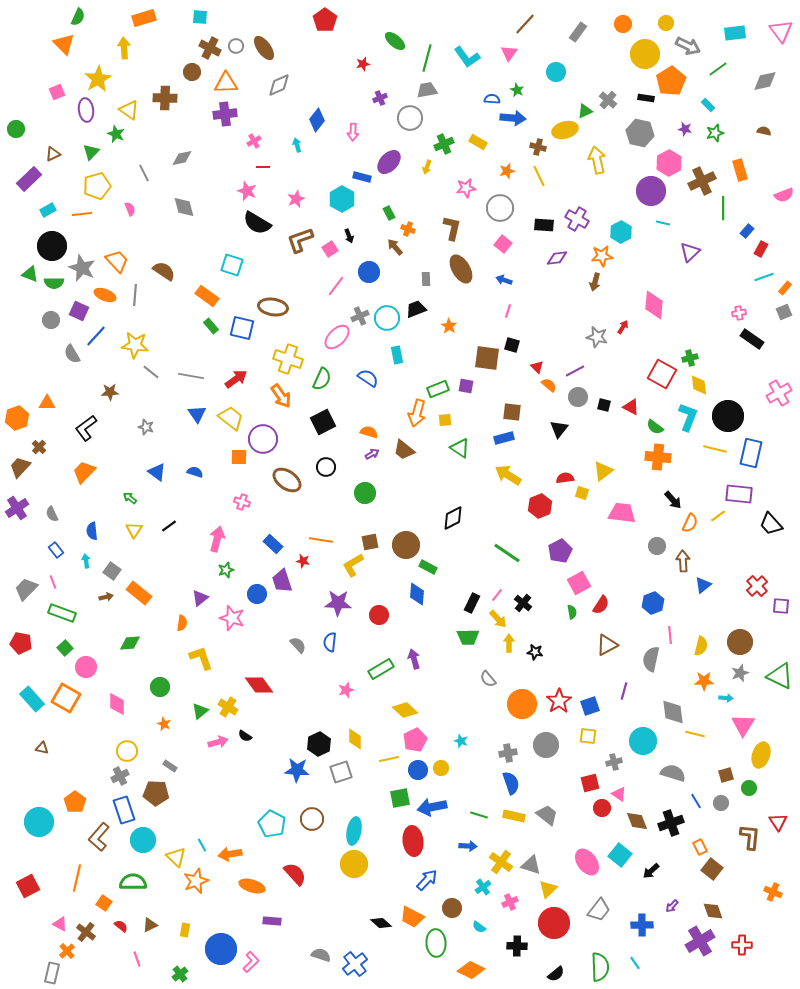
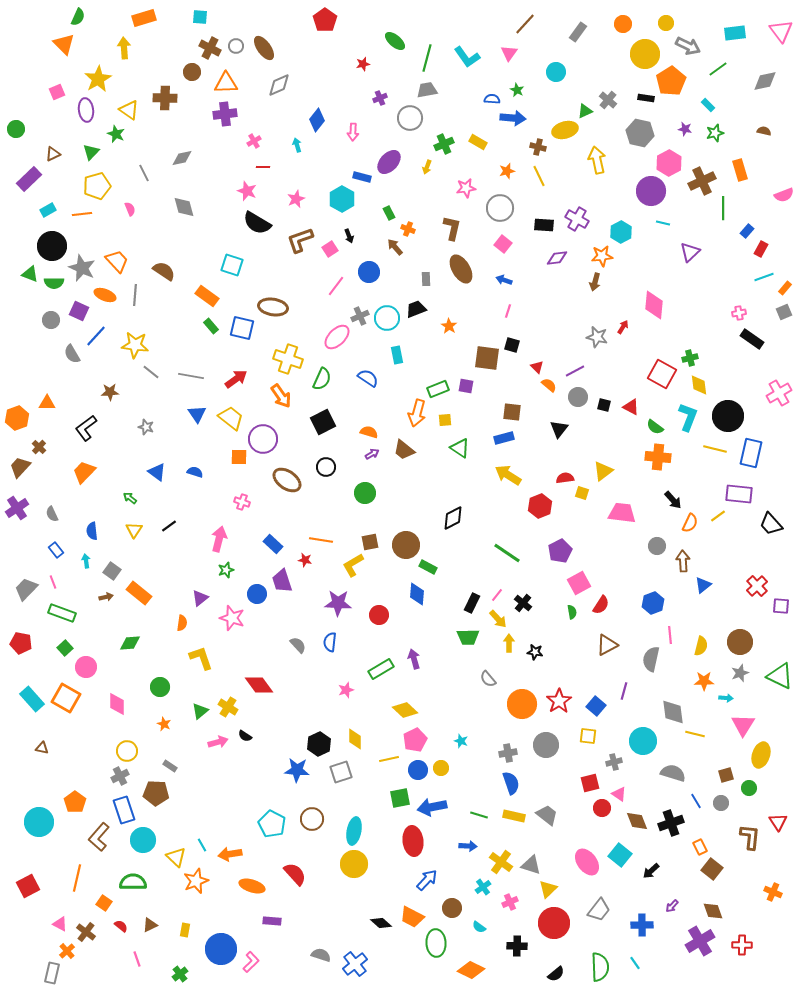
pink arrow at (217, 539): moved 2 px right
red star at (303, 561): moved 2 px right, 1 px up
blue square at (590, 706): moved 6 px right; rotated 30 degrees counterclockwise
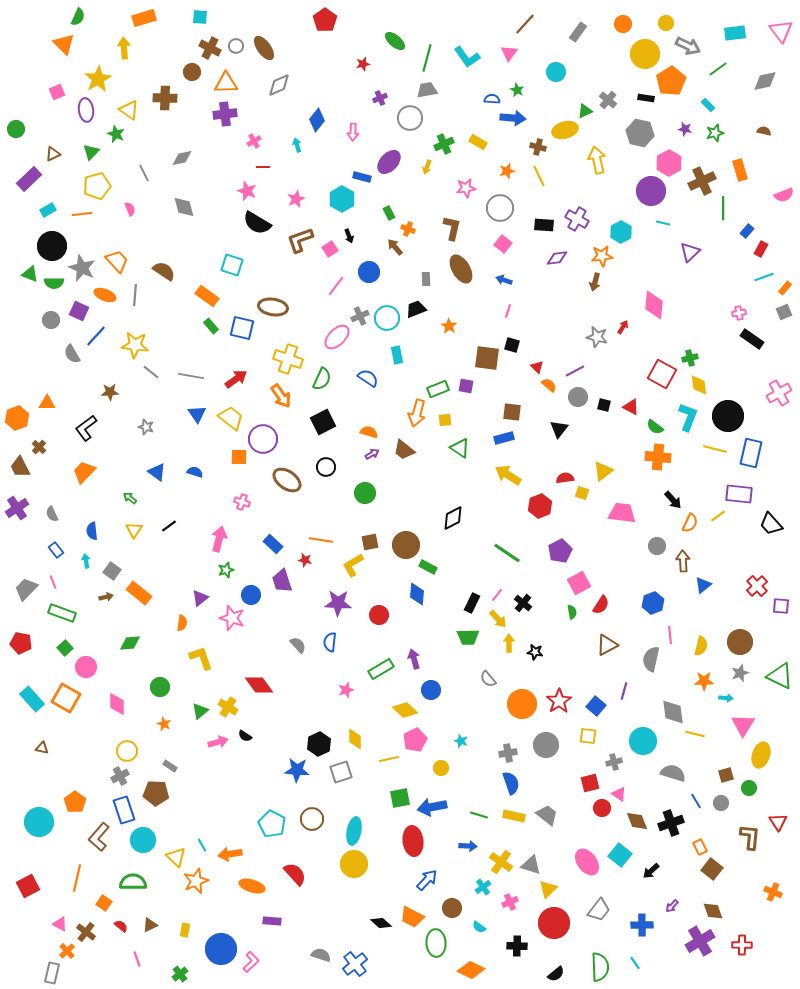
brown trapezoid at (20, 467): rotated 70 degrees counterclockwise
blue circle at (257, 594): moved 6 px left, 1 px down
blue circle at (418, 770): moved 13 px right, 80 px up
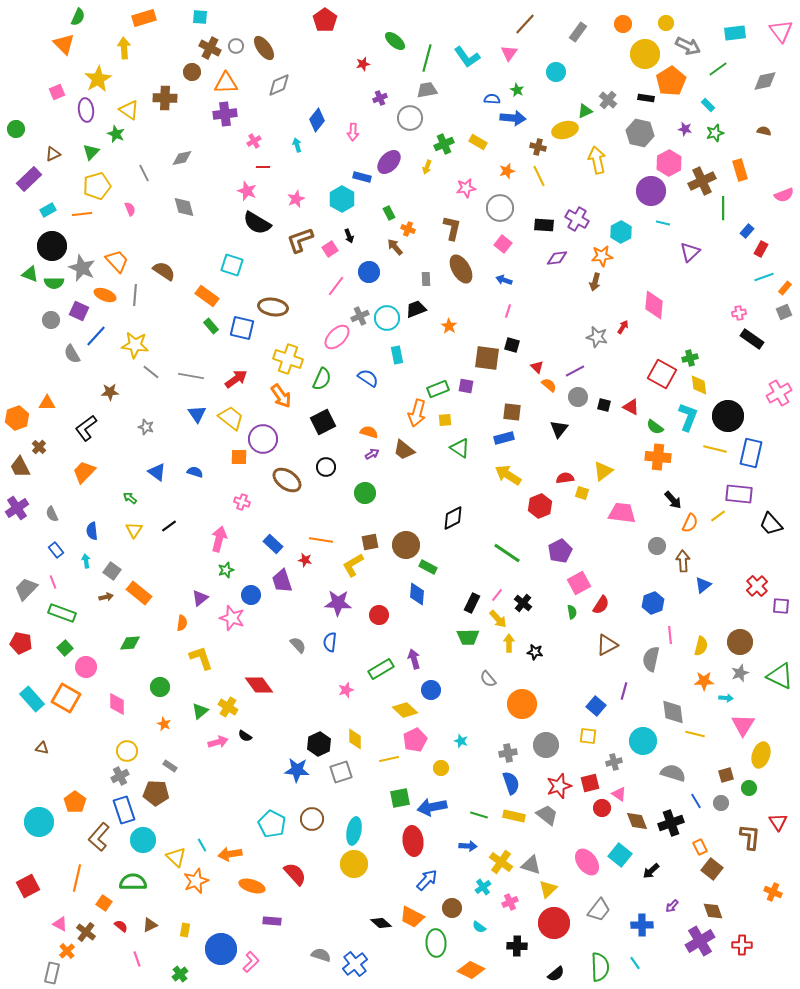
red star at (559, 701): moved 85 px down; rotated 15 degrees clockwise
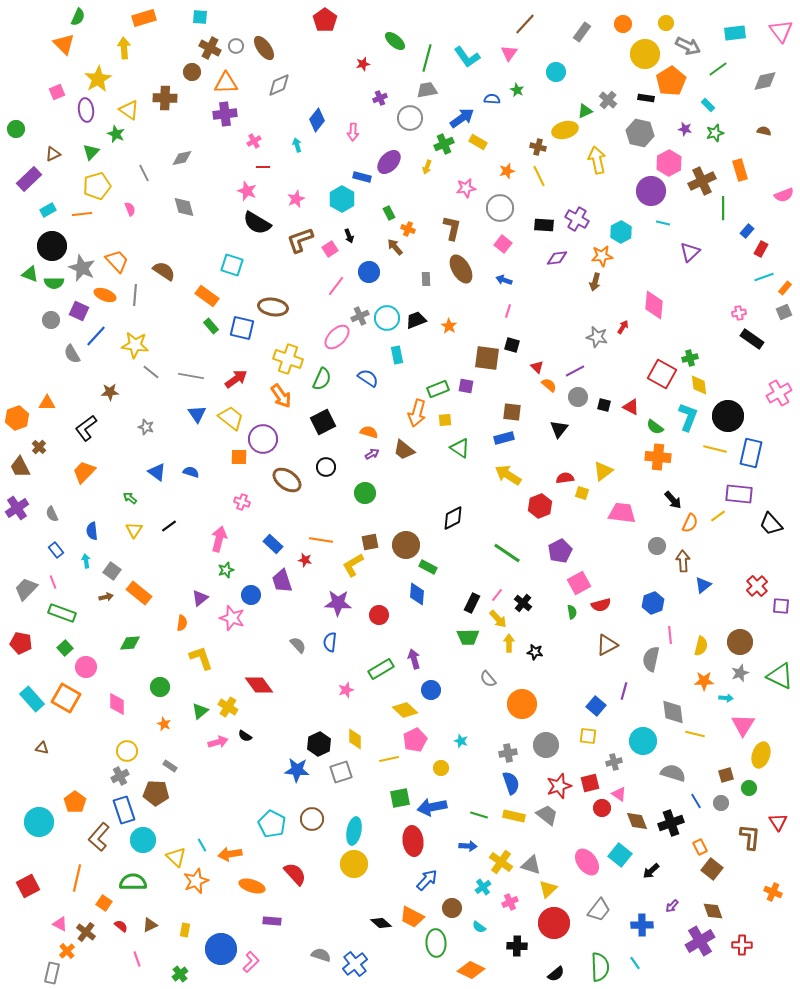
gray rectangle at (578, 32): moved 4 px right
blue arrow at (513, 118): moved 51 px left; rotated 40 degrees counterclockwise
black trapezoid at (416, 309): moved 11 px down
blue semicircle at (195, 472): moved 4 px left
red semicircle at (601, 605): rotated 42 degrees clockwise
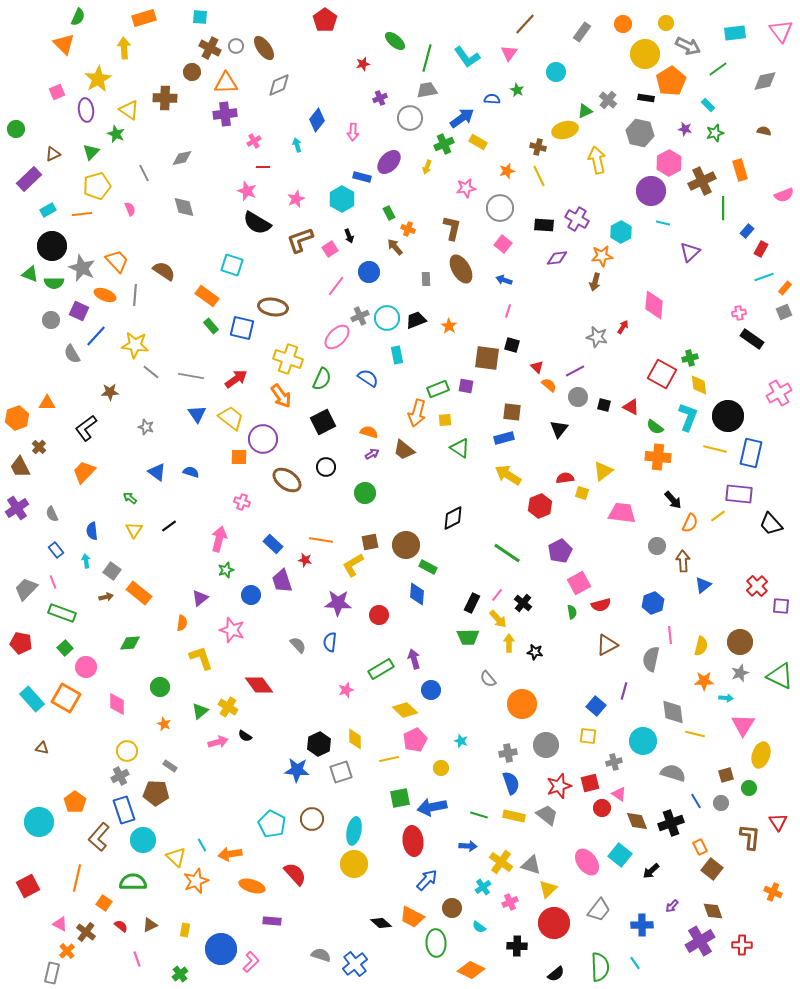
pink star at (232, 618): moved 12 px down
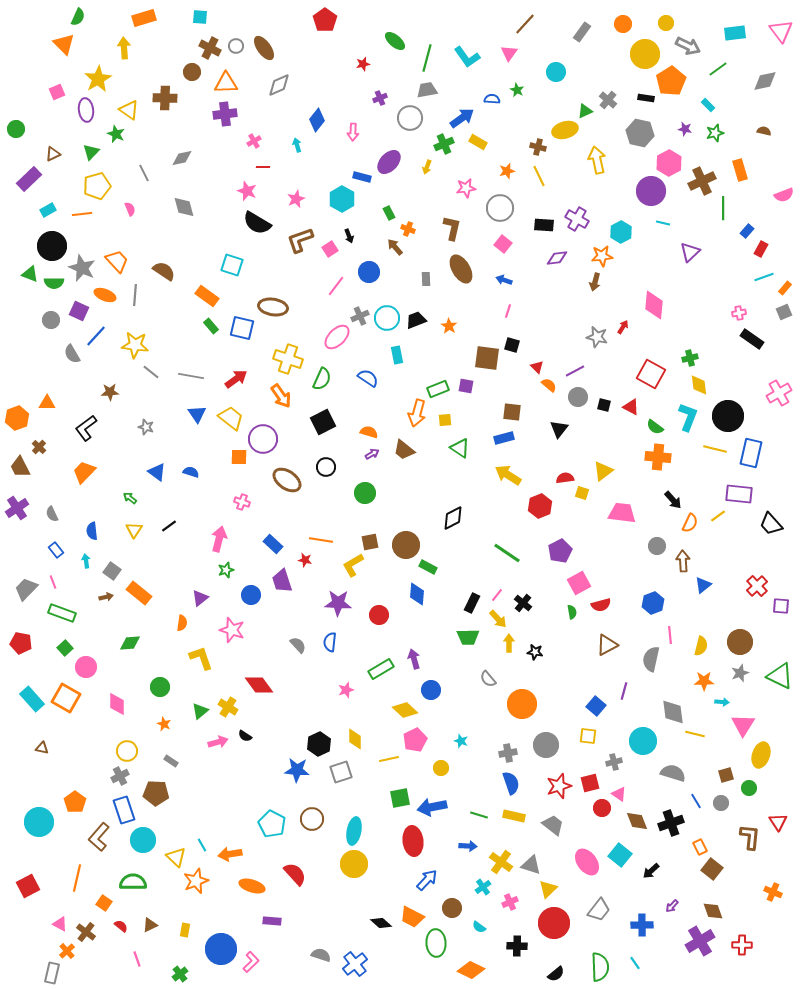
red square at (662, 374): moved 11 px left
cyan arrow at (726, 698): moved 4 px left, 4 px down
gray rectangle at (170, 766): moved 1 px right, 5 px up
gray trapezoid at (547, 815): moved 6 px right, 10 px down
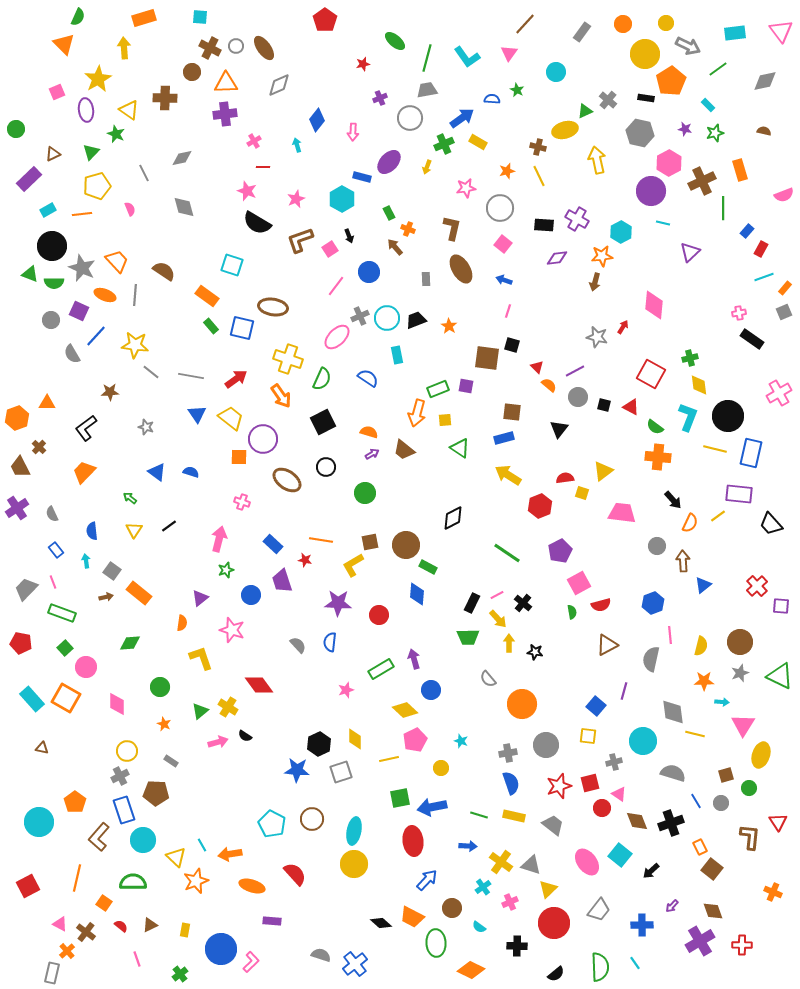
pink line at (497, 595): rotated 24 degrees clockwise
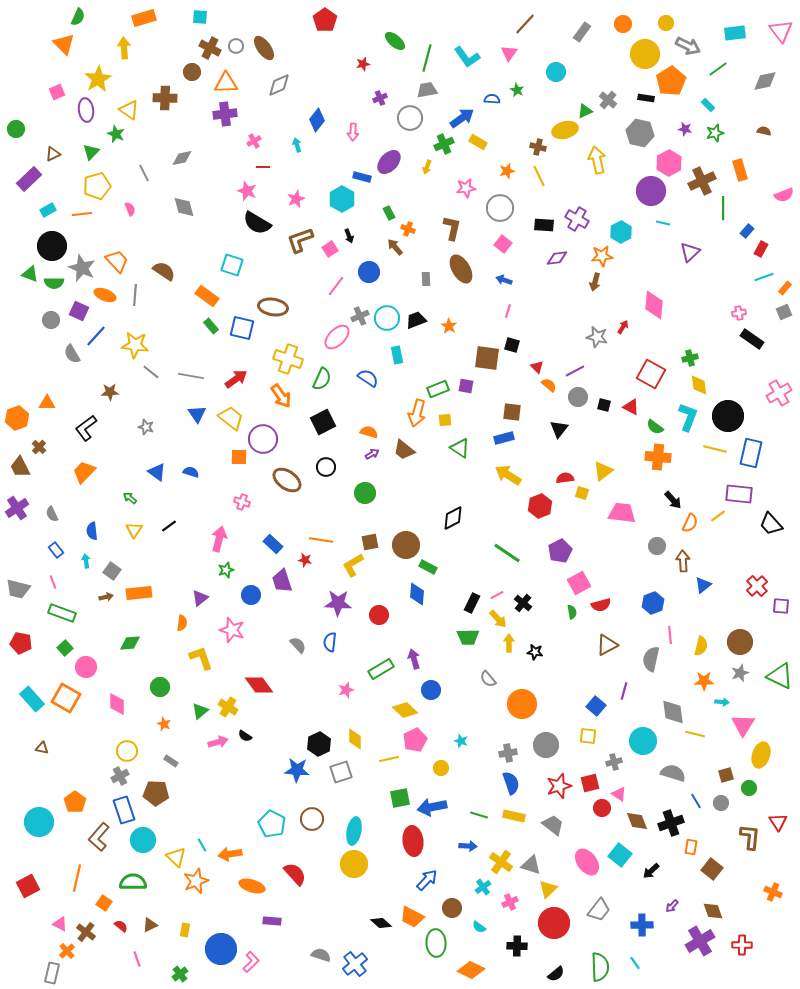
gray trapezoid at (26, 589): moved 8 px left; rotated 120 degrees counterclockwise
orange rectangle at (139, 593): rotated 45 degrees counterclockwise
orange rectangle at (700, 847): moved 9 px left; rotated 35 degrees clockwise
